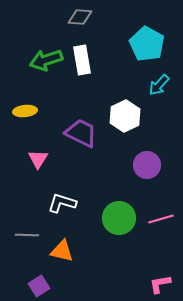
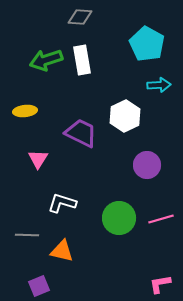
cyan arrow: rotated 135 degrees counterclockwise
purple square: rotated 10 degrees clockwise
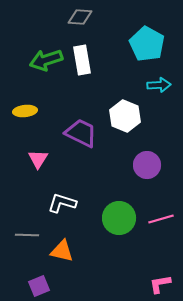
white hexagon: rotated 12 degrees counterclockwise
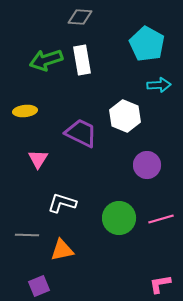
orange triangle: moved 1 px up; rotated 25 degrees counterclockwise
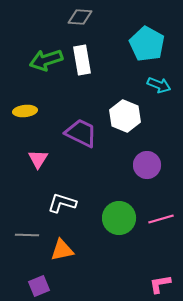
cyan arrow: rotated 25 degrees clockwise
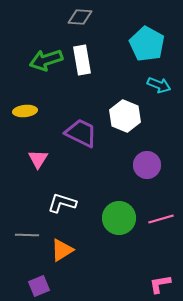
orange triangle: rotated 20 degrees counterclockwise
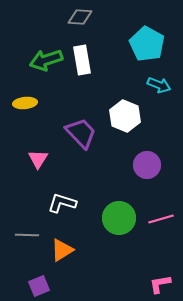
yellow ellipse: moved 8 px up
purple trapezoid: rotated 20 degrees clockwise
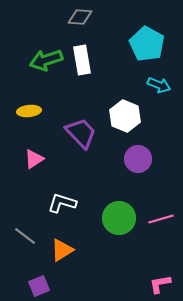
yellow ellipse: moved 4 px right, 8 px down
pink triangle: moved 4 px left; rotated 25 degrees clockwise
purple circle: moved 9 px left, 6 px up
gray line: moved 2 px left, 1 px down; rotated 35 degrees clockwise
